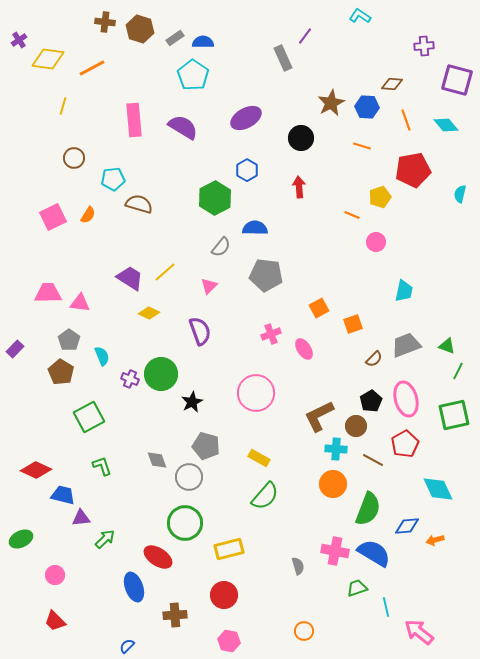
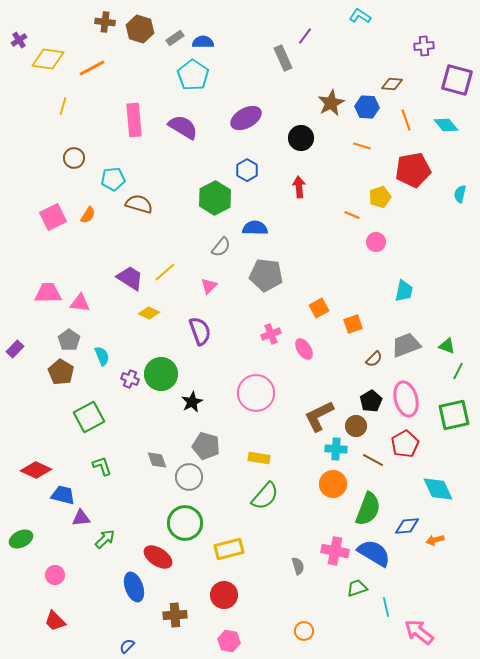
yellow rectangle at (259, 458): rotated 20 degrees counterclockwise
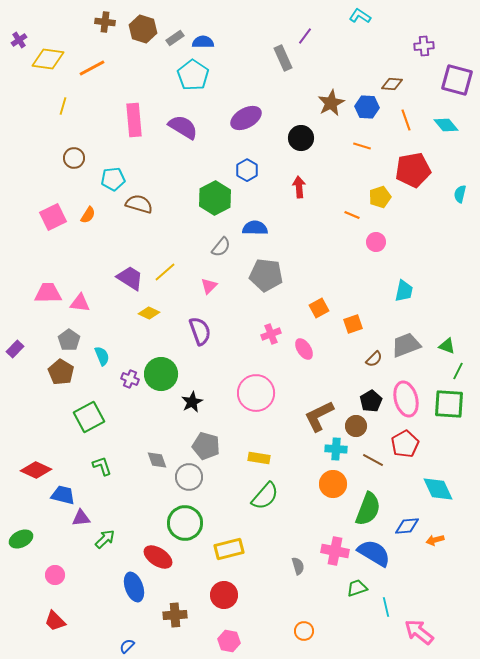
brown hexagon at (140, 29): moved 3 px right
green square at (454, 415): moved 5 px left, 11 px up; rotated 16 degrees clockwise
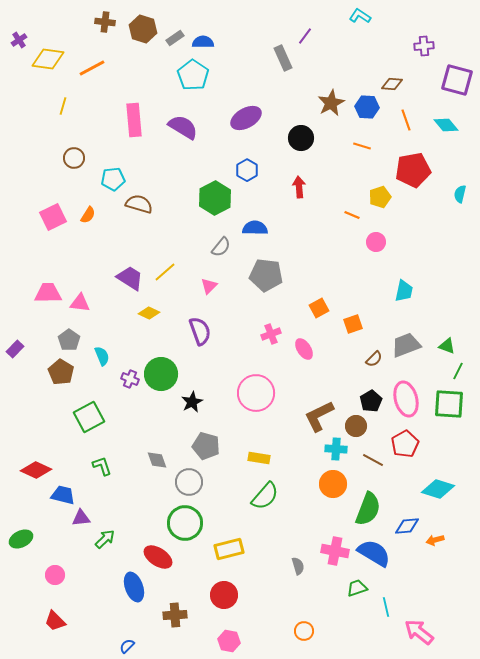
gray circle at (189, 477): moved 5 px down
cyan diamond at (438, 489): rotated 48 degrees counterclockwise
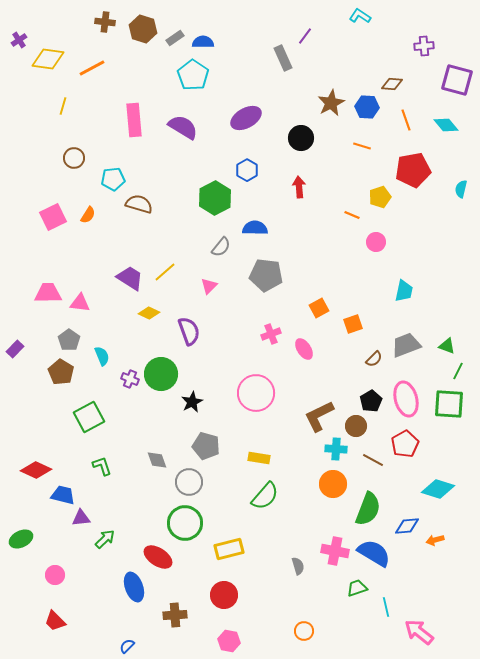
cyan semicircle at (460, 194): moved 1 px right, 5 px up
purple semicircle at (200, 331): moved 11 px left
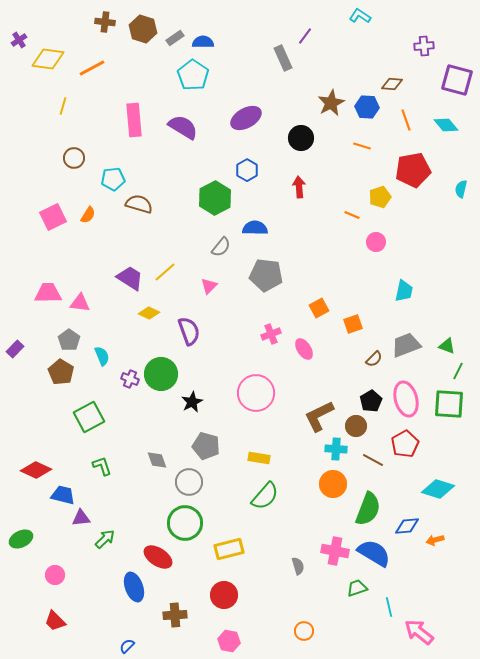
cyan line at (386, 607): moved 3 px right
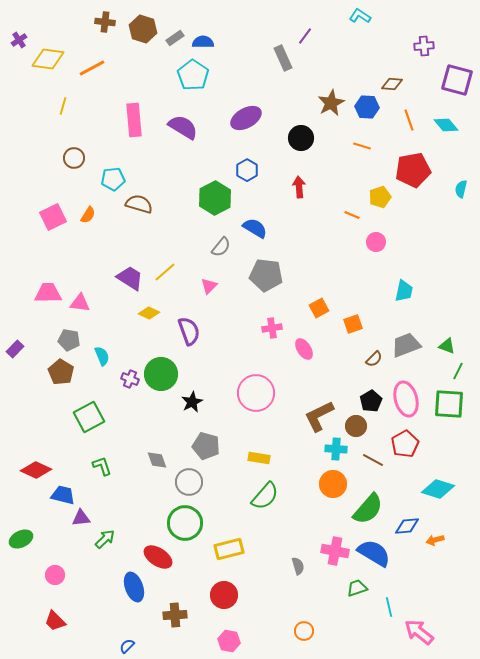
orange line at (406, 120): moved 3 px right
blue semicircle at (255, 228): rotated 30 degrees clockwise
pink cross at (271, 334): moved 1 px right, 6 px up; rotated 12 degrees clockwise
gray pentagon at (69, 340): rotated 25 degrees counterclockwise
green semicircle at (368, 509): rotated 20 degrees clockwise
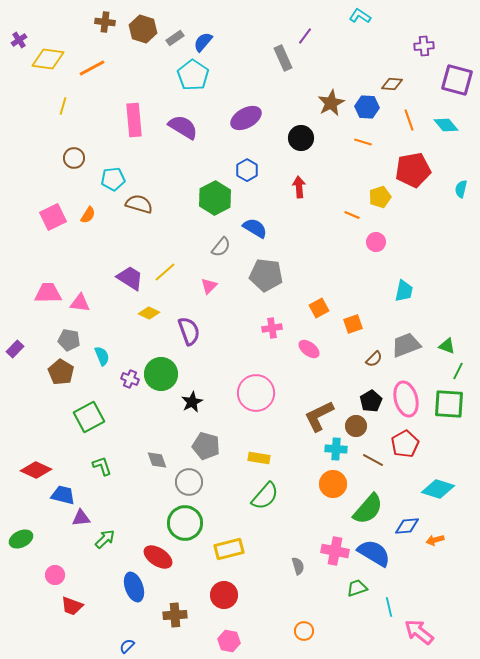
blue semicircle at (203, 42): rotated 50 degrees counterclockwise
orange line at (362, 146): moved 1 px right, 4 px up
pink ellipse at (304, 349): moved 5 px right; rotated 20 degrees counterclockwise
red trapezoid at (55, 621): moved 17 px right, 15 px up; rotated 25 degrees counterclockwise
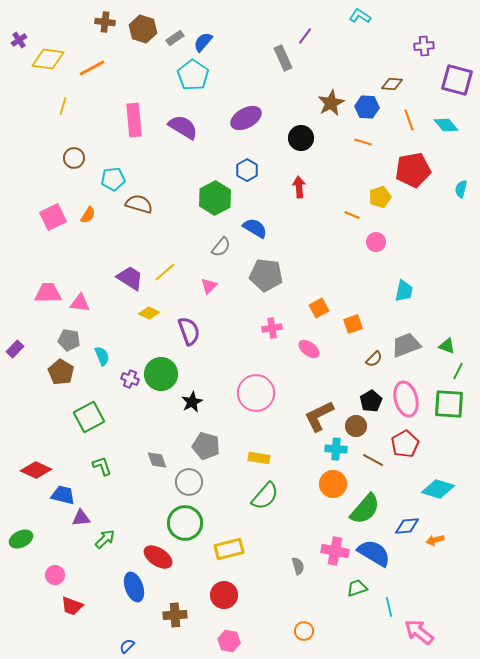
green semicircle at (368, 509): moved 3 px left
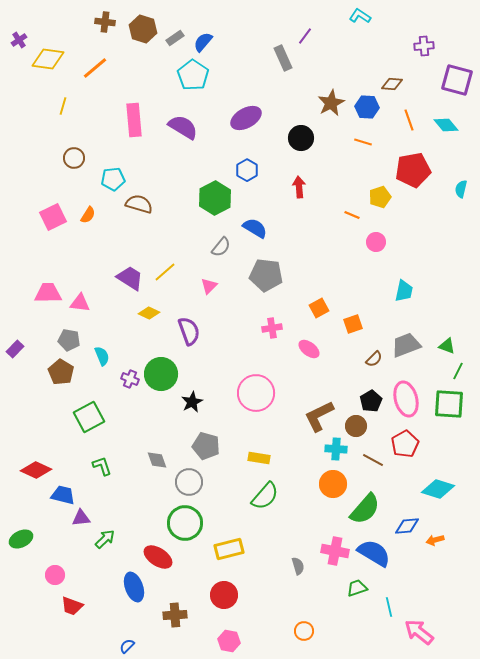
orange line at (92, 68): moved 3 px right; rotated 12 degrees counterclockwise
